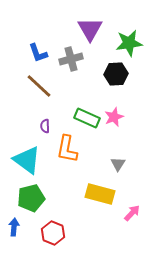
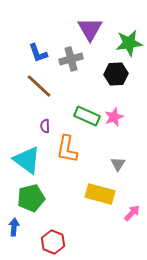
green rectangle: moved 2 px up
red hexagon: moved 9 px down
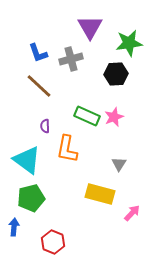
purple triangle: moved 2 px up
gray triangle: moved 1 px right
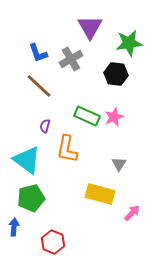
gray cross: rotated 15 degrees counterclockwise
black hexagon: rotated 10 degrees clockwise
purple semicircle: rotated 16 degrees clockwise
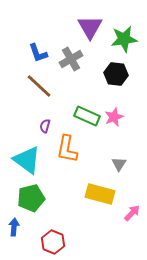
green star: moved 5 px left, 4 px up
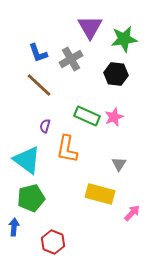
brown line: moved 1 px up
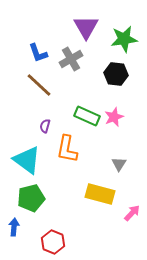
purple triangle: moved 4 px left
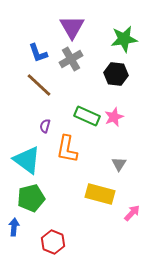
purple triangle: moved 14 px left
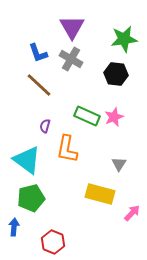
gray cross: rotated 30 degrees counterclockwise
